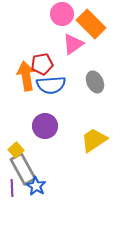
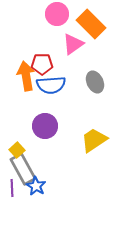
pink circle: moved 5 px left
red pentagon: rotated 10 degrees clockwise
yellow square: moved 1 px right
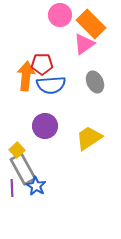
pink circle: moved 3 px right, 1 px down
pink triangle: moved 11 px right
orange arrow: rotated 16 degrees clockwise
yellow trapezoid: moved 5 px left, 2 px up
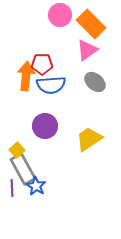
pink triangle: moved 3 px right, 6 px down
gray ellipse: rotated 25 degrees counterclockwise
yellow trapezoid: moved 1 px down
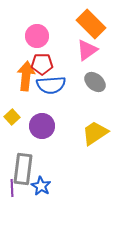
pink circle: moved 23 px left, 21 px down
purple circle: moved 3 px left
yellow trapezoid: moved 6 px right, 6 px up
yellow square: moved 5 px left, 33 px up
gray rectangle: rotated 36 degrees clockwise
blue star: moved 5 px right
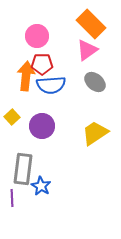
purple line: moved 10 px down
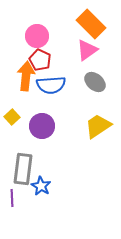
red pentagon: moved 2 px left, 4 px up; rotated 25 degrees clockwise
yellow trapezoid: moved 3 px right, 7 px up
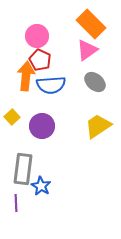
purple line: moved 4 px right, 5 px down
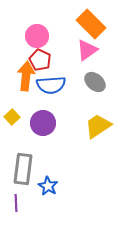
purple circle: moved 1 px right, 3 px up
blue star: moved 7 px right
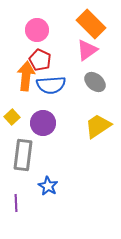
pink circle: moved 6 px up
gray rectangle: moved 14 px up
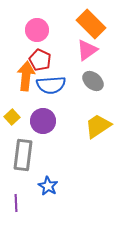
gray ellipse: moved 2 px left, 1 px up
purple circle: moved 2 px up
